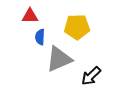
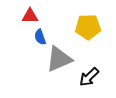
yellow pentagon: moved 11 px right
blue semicircle: rotated 21 degrees counterclockwise
black arrow: moved 2 px left, 1 px down
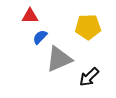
blue semicircle: rotated 63 degrees clockwise
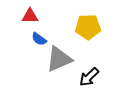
blue semicircle: moved 1 px left, 2 px down; rotated 98 degrees counterclockwise
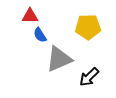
blue semicircle: moved 1 px right, 4 px up; rotated 21 degrees clockwise
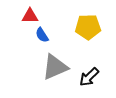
blue semicircle: moved 2 px right
gray triangle: moved 4 px left, 8 px down
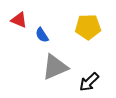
red triangle: moved 11 px left, 4 px down; rotated 24 degrees clockwise
black arrow: moved 5 px down
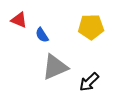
yellow pentagon: moved 3 px right
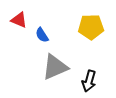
black arrow: moved 1 px up; rotated 30 degrees counterclockwise
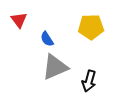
red triangle: rotated 30 degrees clockwise
blue semicircle: moved 5 px right, 4 px down
